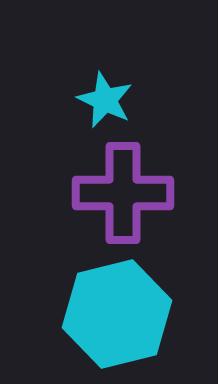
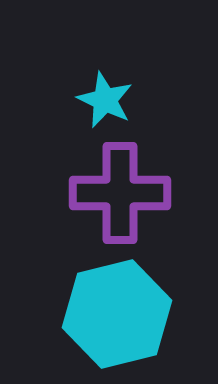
purple cross: moved 3 px left
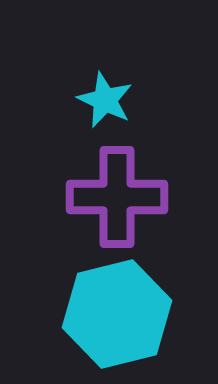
purple cross: moved 3 px left, 4 px down
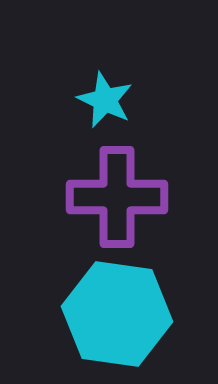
cyan hexagon: rotated 22 degrees clockwise
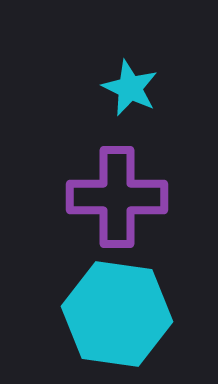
cyan star: moved 25 px right, 12 px up
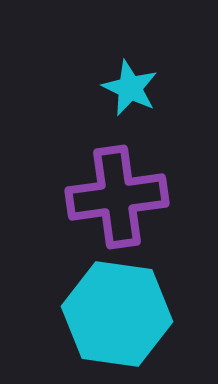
purple cross: rotated 8 degrees counterclockwise
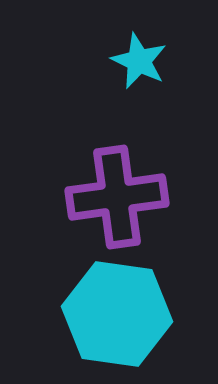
cyan star: moved 9 px right, 27 px up
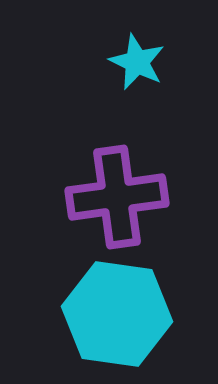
cyan star: moved 2 px left, 1 px down
